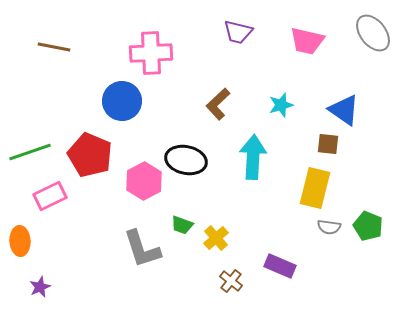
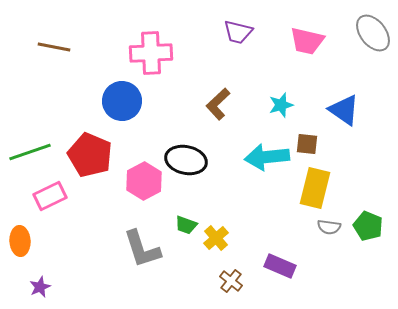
brown square: moved 21 px left
cyan arrow: moved 14 px right; rotated 99 degrees counterclockwise
green trapezoid: moved 4 px right
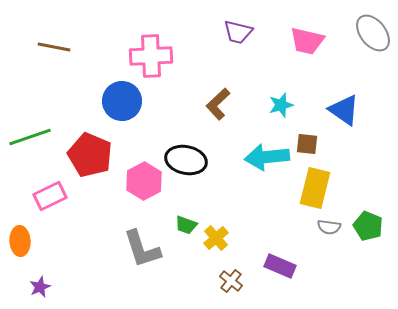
pink cross: moved 3 px down
green line: moved 15 px up
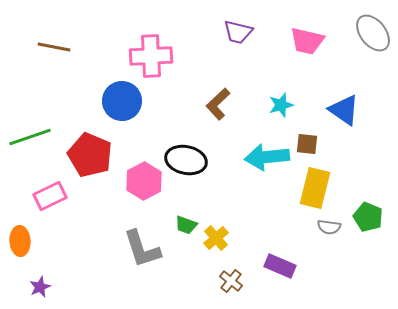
green pentagon: moved 9 px up
